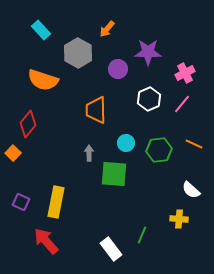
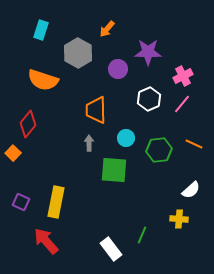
cyan rectangle: rotated 60 degrees clockwise
pink cross: moved 2 px left, 3 px down
cyan circle: moved 5 px up
gray arrow: moved 10 px up
green square: moved 4 px up
white semicircle: rotated 84 degrees counterclockwise
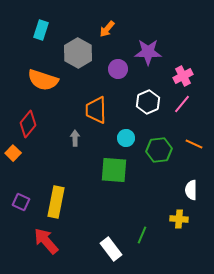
white hexagon: moved 1 px left, 3 px down
gray arrow: moved 14 px left, 5 px up
white semicircle: rotated 132 degrees clockwise
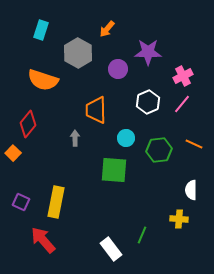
red arrow: moved 3 px left, 1 px up
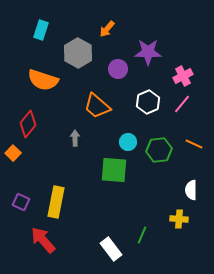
orange trapezoid: moved 1 px right, 4 px up; rotated 48 degrees counterclockwise
cyan circle: moved 2 px right, 4 px down
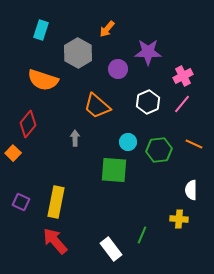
red arrow: moved 12 px right, 1 px down
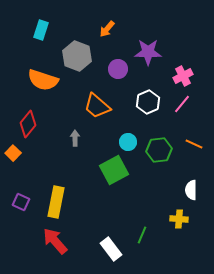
gray hexagon: moved 1 px left, 3 px down; rotated 8 degrees counterclockwise
green square: rotated 32 degrees counterclockwise
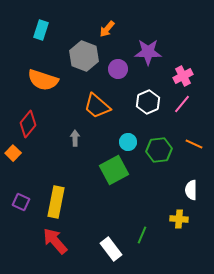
gray hexagon: moved 7 px right
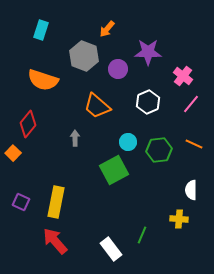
pink cross: rotated 24 degrees counterclockwise
pink line: moved 9 px right
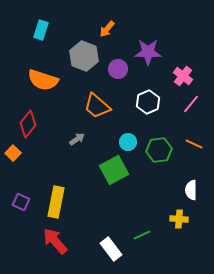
gray arrow: moved 2 px right, 1 px down; rotated 56 degrees clockwise
green line: rotated 42 degrees clockwise
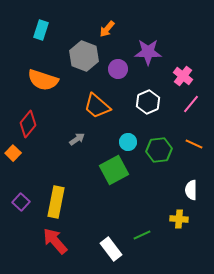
purple square: rotated 18 degrees clockwise
